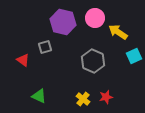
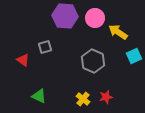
purple hexagon: moved 2 px right, 6 px up; rotated 10 degrees counterclockwise
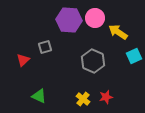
purple hexagon: moved 4 px right, 4 px down
red triangle: rotated 40 degrees clockwise
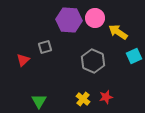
green triangle: moved 5 px down; rotated 35 degrees clockwise
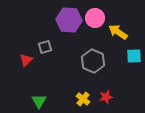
cyan square: rotated 21 degrees clockwise
red triangle: moved 3 px right
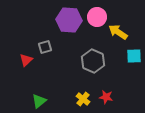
pink circle: moved 2 px right, 1 px up
red star: rotated 24 degrees clockwise
green triangle: rotated 21 degrees clockwise
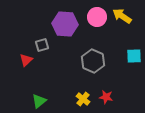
purple hexagon: moved 4 px left, 4 px down
yellow arrow: moved 4 px right, 16 px up
gray square: moved 3 px left, 2 px up
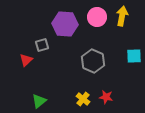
yellow arrow: rotated 66 degrees clockwise
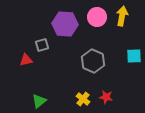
red triangle: rotated 32 degrees clockwise
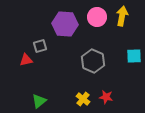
gray square: moved 2 px left, 1 px down
